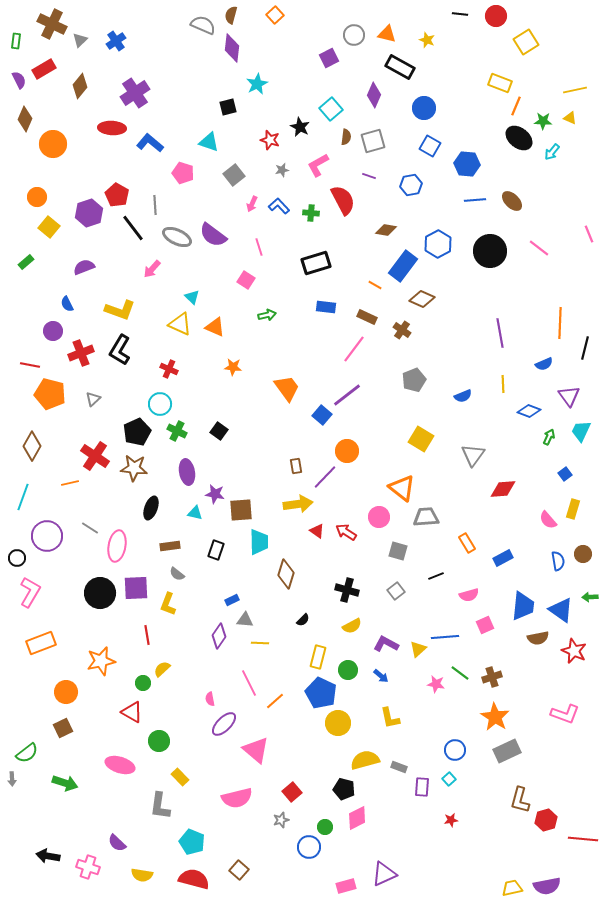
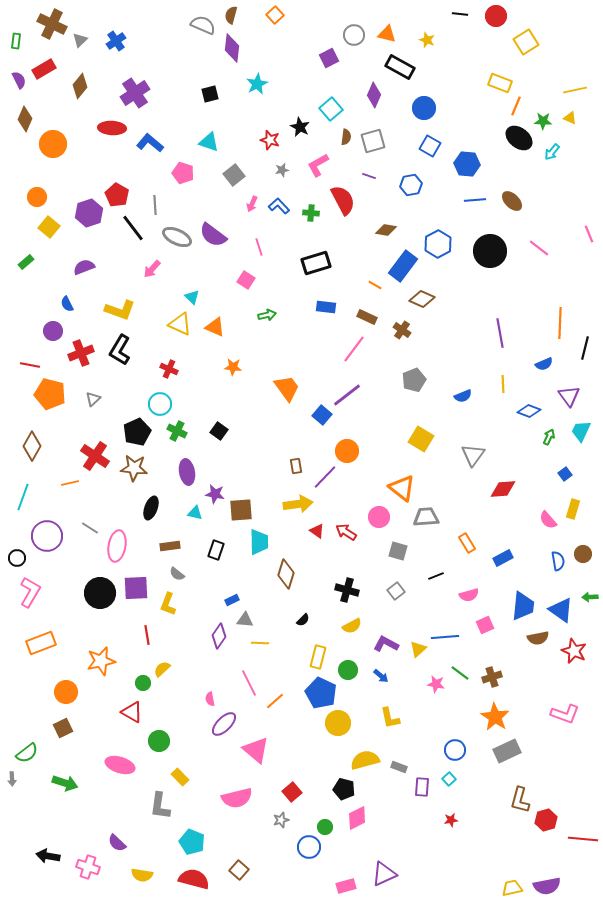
black square at (228, 107): moved 18 px left, 13 px up
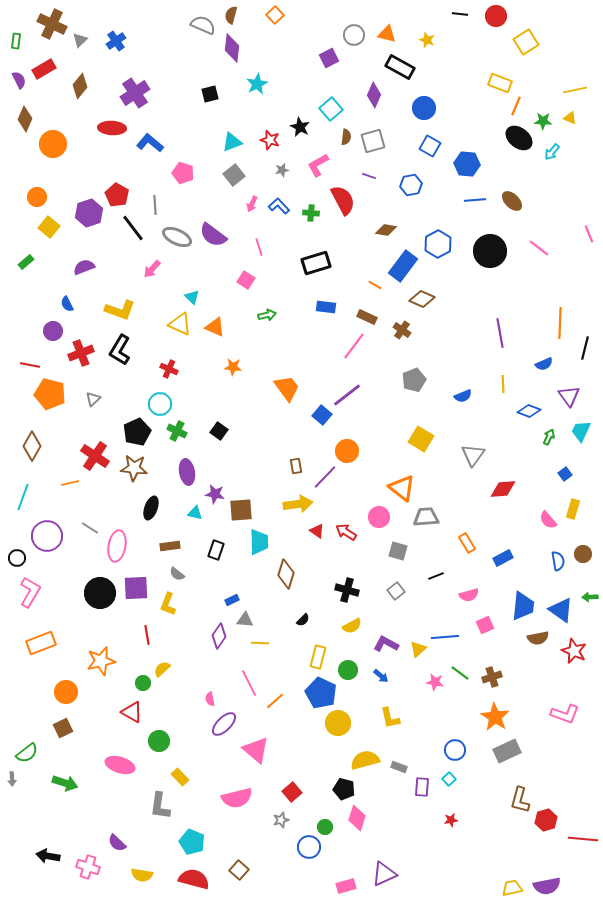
cyan triangle at (209, 142): moved 23 px right; rotated 40 degrees counterclockwise
pink line at (354, 349): moved 3 px up
pink star at (436, 684): moved 1 px left, 2 px up
pink diamond at (357, 818): rotated 45 degrees counterclockwise
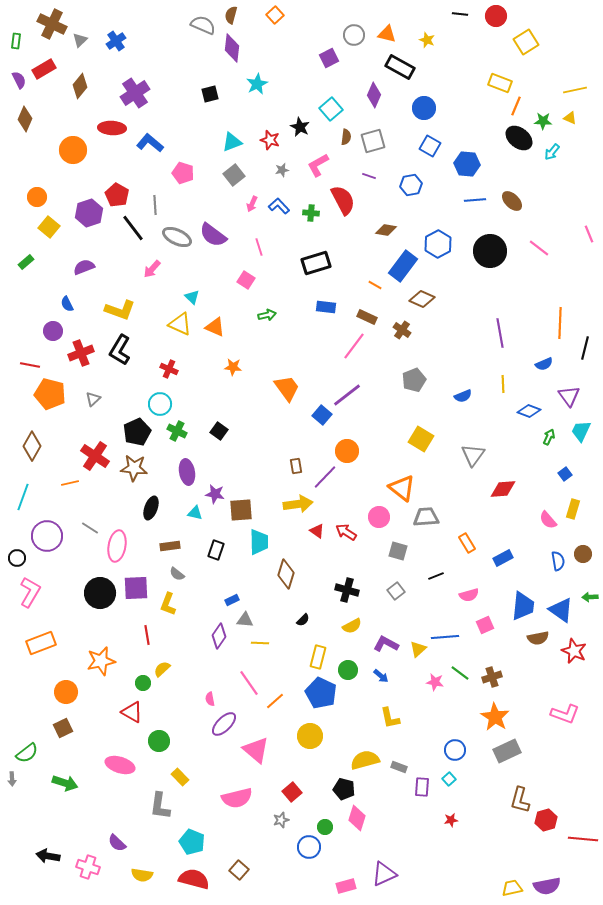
orange circle at (53, 144): moved 20 px right, 6 px down
pink line at (249, 683): rotated 8 degrees counterclockwise
yellow circle at (338, 723): moved 28 px left, 13 px down
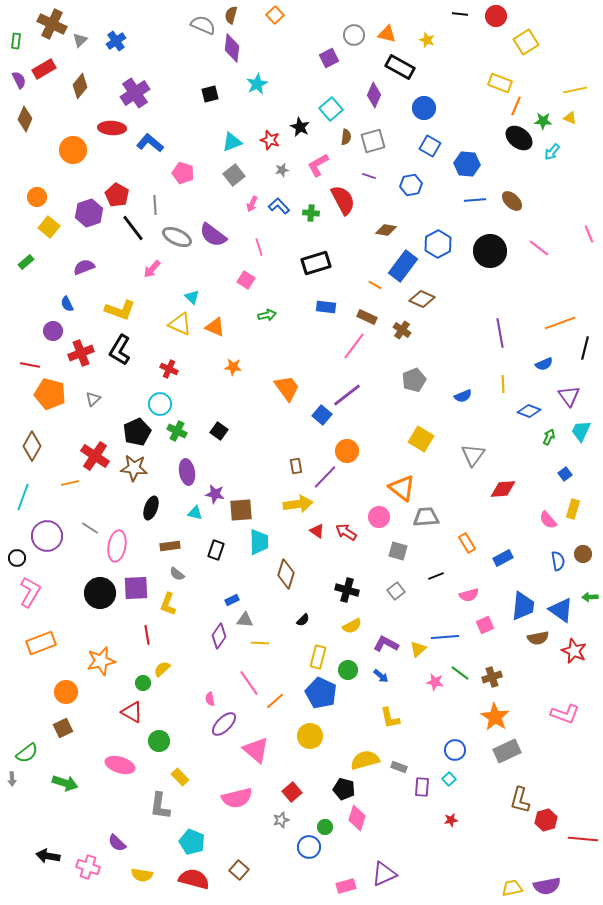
orange line at (560, 323): rotated 68 degrees clockwise
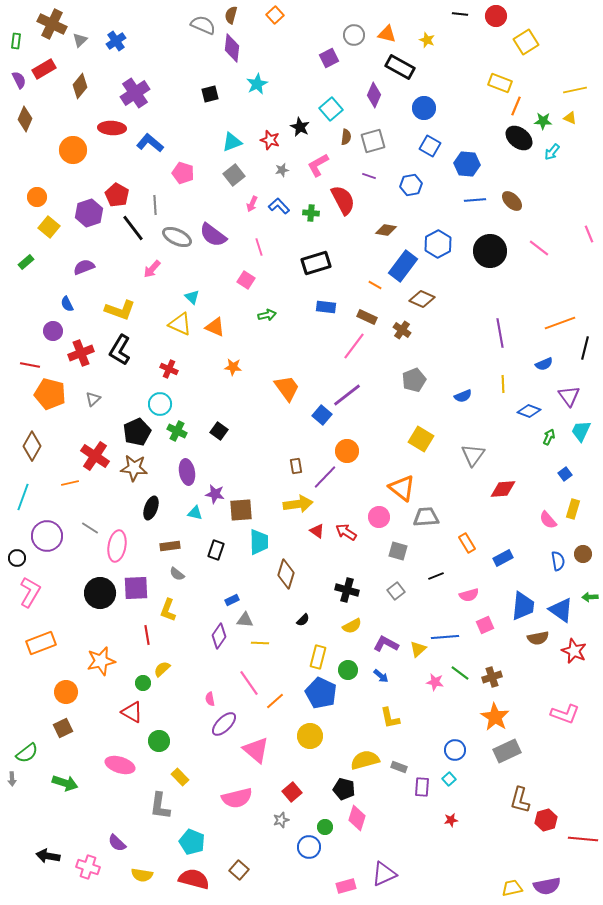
yellow L-shape at (168, 604): moved 6 px down
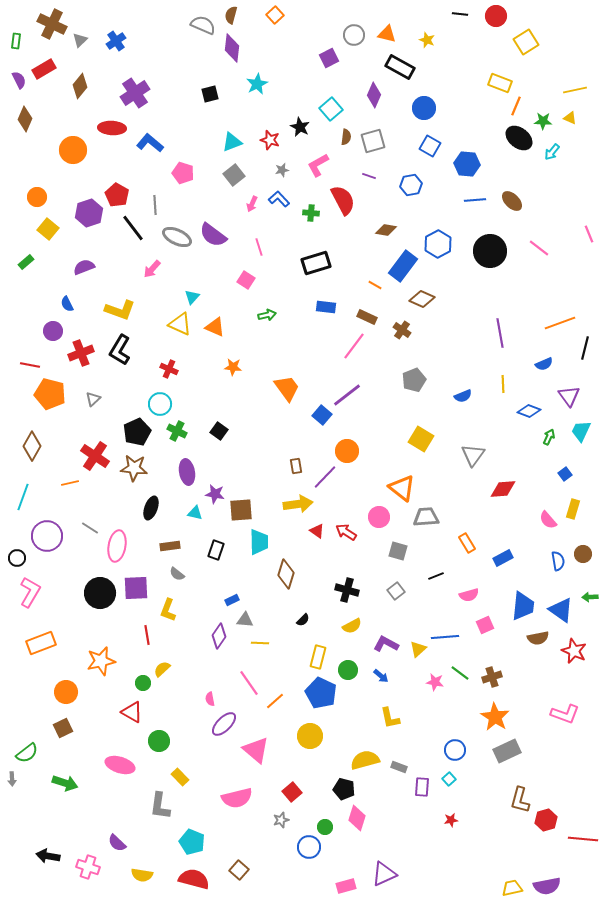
blue L-shape at (279, 206): moved 7 px up
yellow square at (49, 227): moved 1 px left, 2 px down
cyan triangle at (192, 297): rotated 28 degrees clockwise
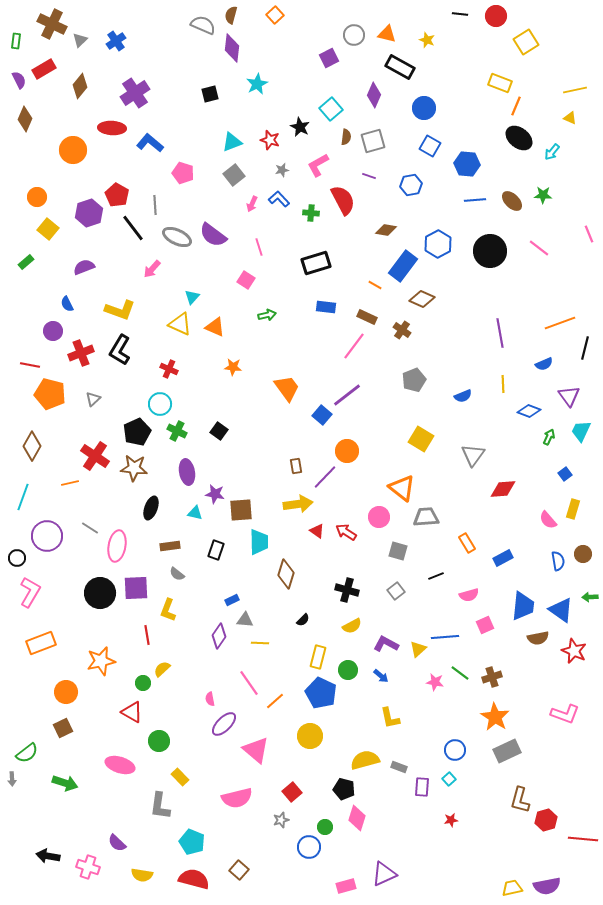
green star at (543, 121): moved 74 px down
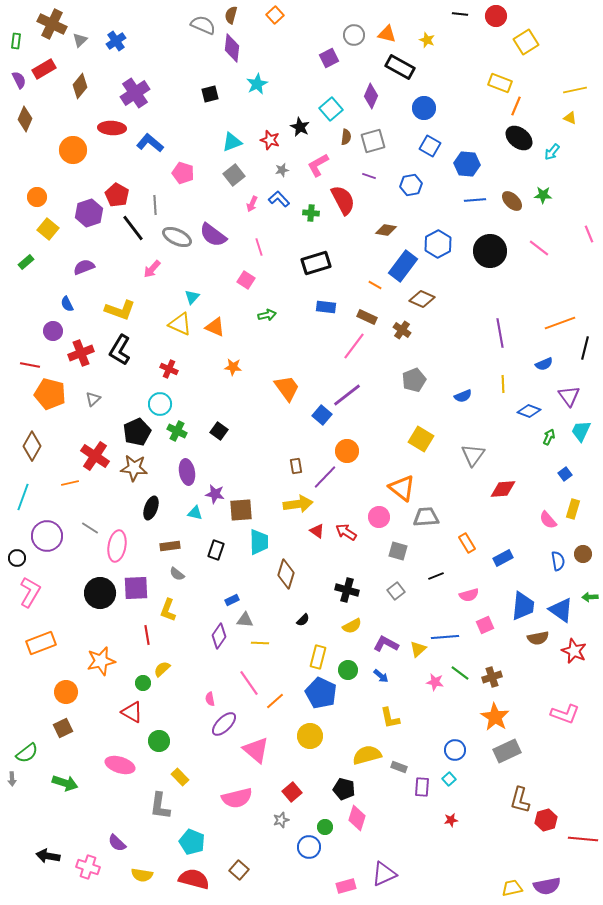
purple diamond at (374, 95): moved 3 px left, 1 px down
yellow semicircle at (365, 760): moved 2 px right, 5 px up
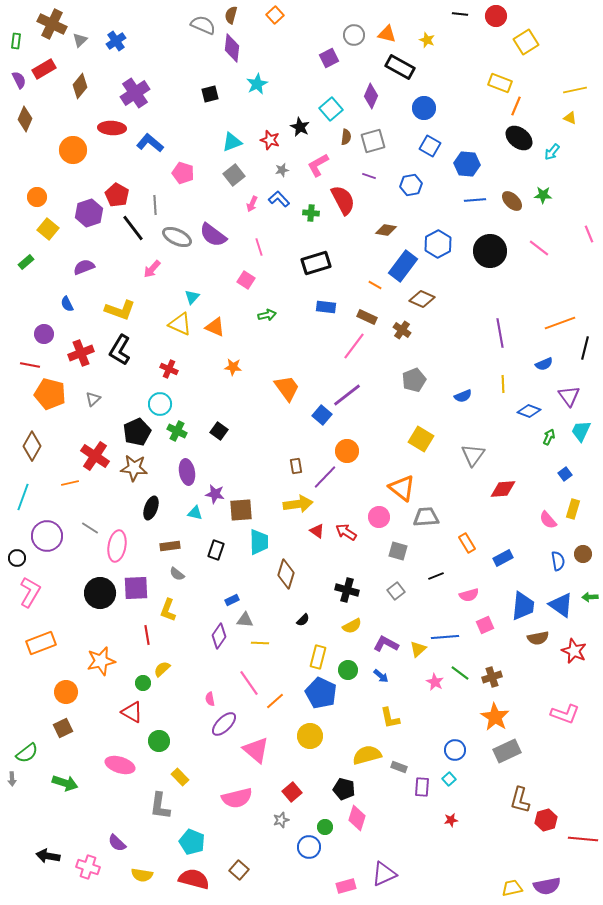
purple circle at (53, 331): moved 9 px left, 3 px down
blue triangle at (561, 610): moved 5 px up
pink star at (435, 682): rotated 18 degrees clockwise
